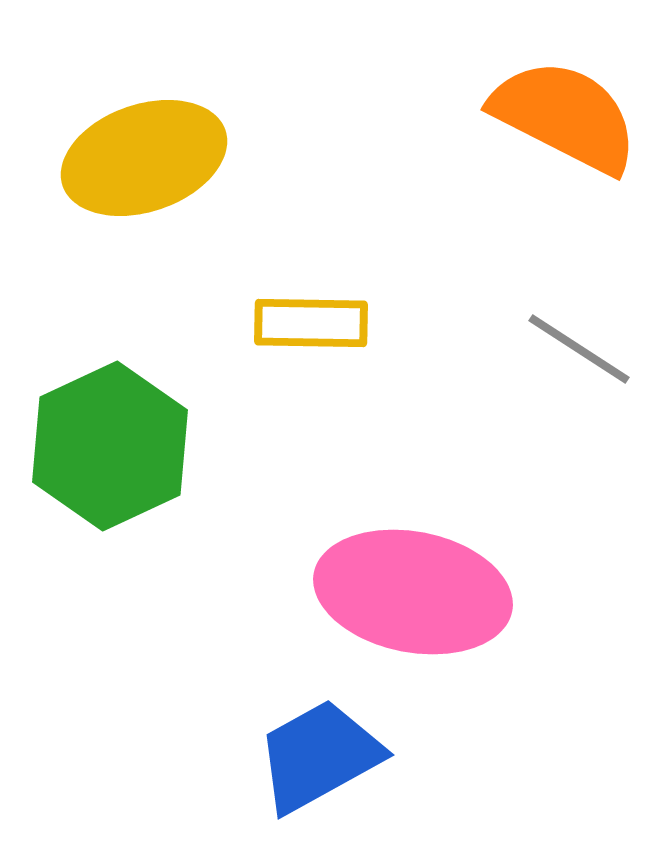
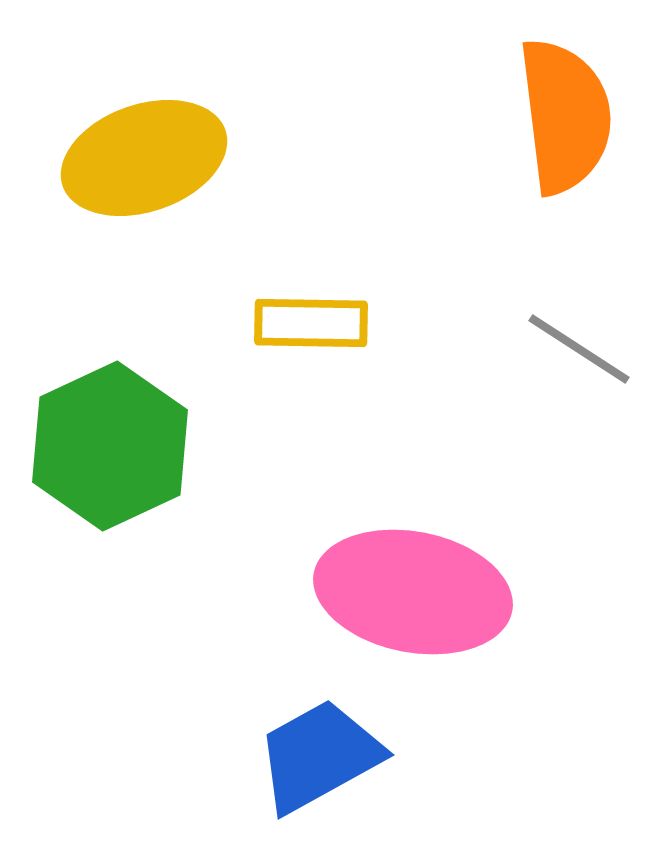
orange semicircle: rotated 56 degrees clockwise
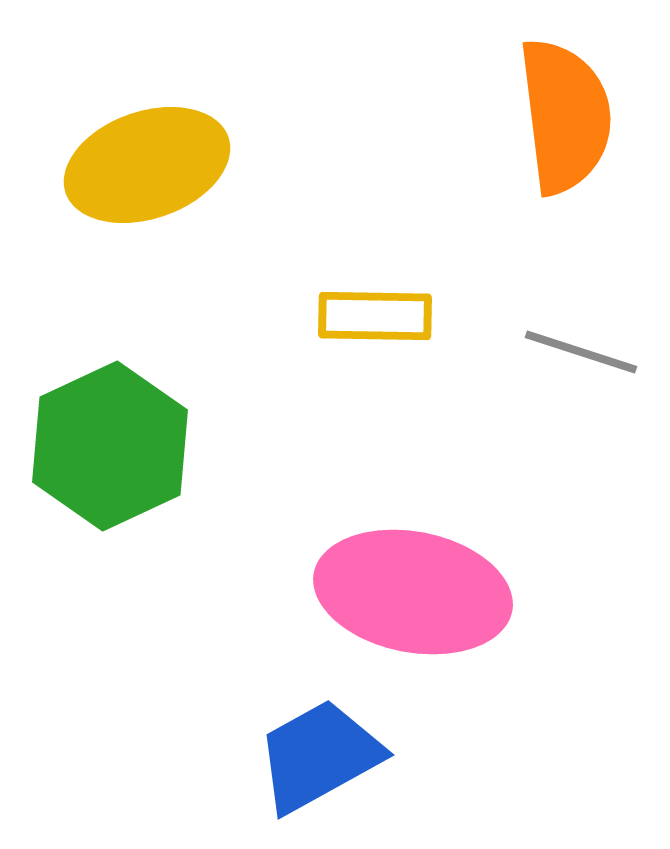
yellow ellipse: moved 3 px right, 7 px down
yellow rectangle: moved 64 px right, 7 px up
gray line: moved 2 px right, 3 px down; rotated 15 degrees counterclockwise
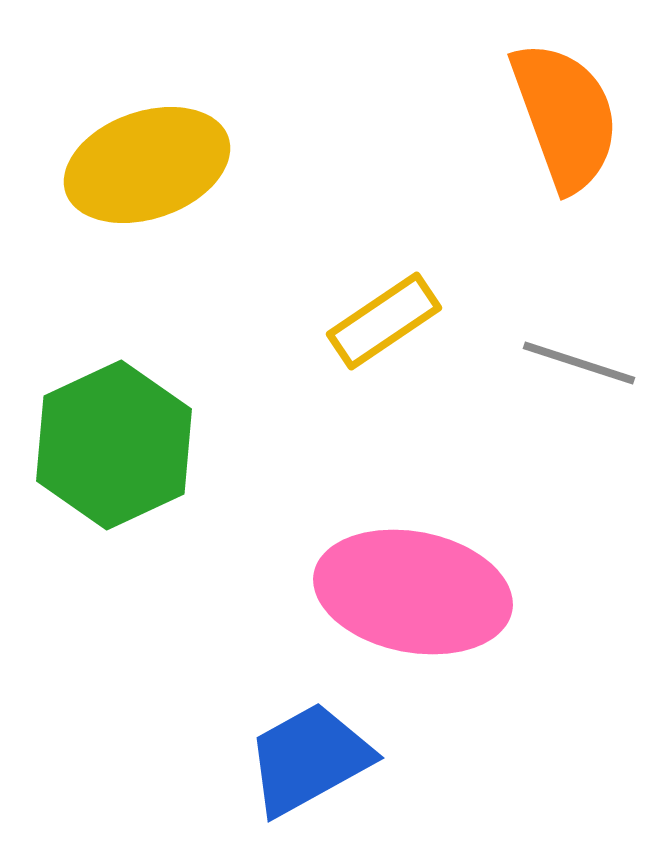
orange semicircle: rotated 13 degrees counterclockwise
yellow rectangle: moved 9 px right, 5 px down; rotated 35 degrees counterclockwise
gray line: moved 2 px left, 11 px down
green hexagon: moved 4 px right, 1 px up
blue trapezoid: moved 10 px left, 3 px down
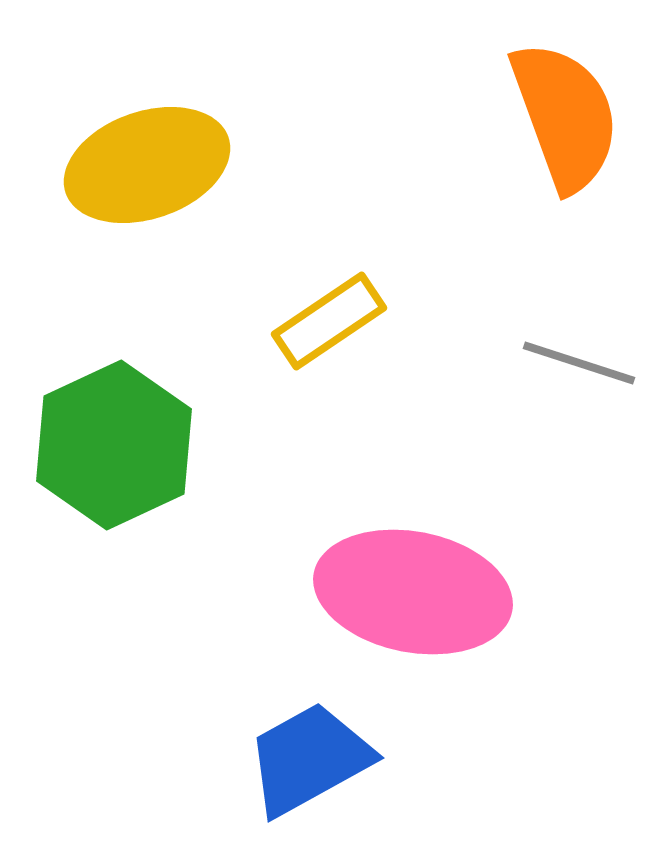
yellow rectangle: moved 55 px left
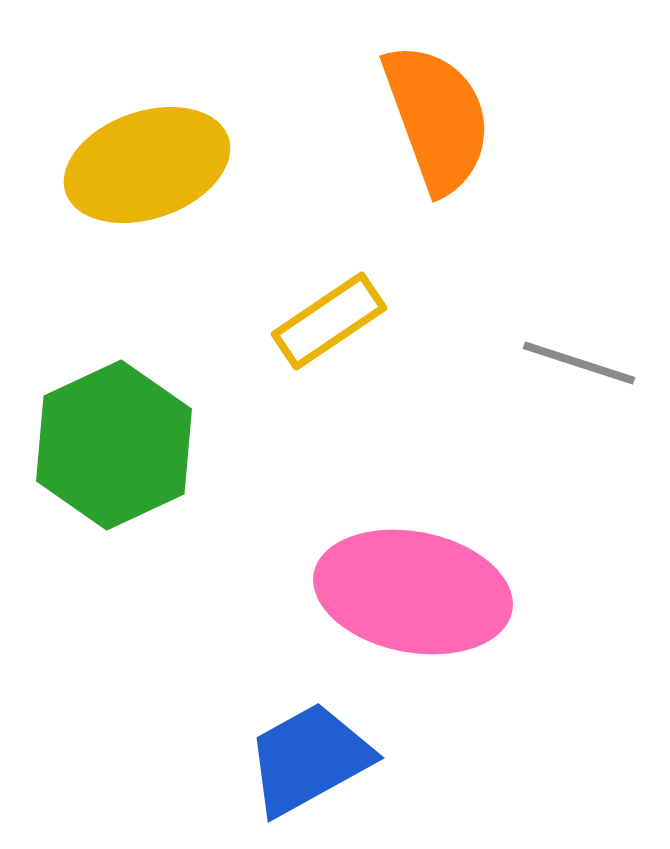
orange semicircle: moved 128 px left, 2 px down
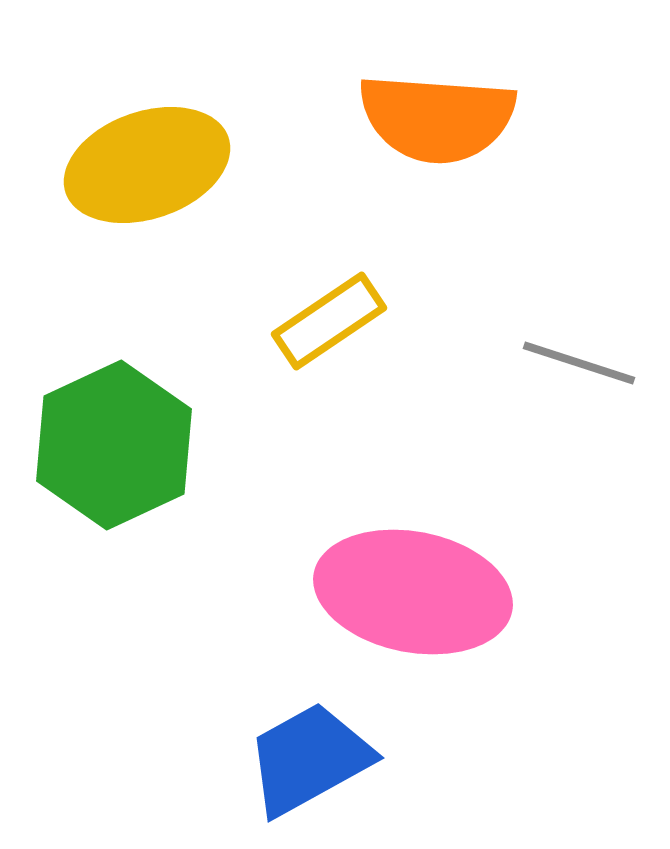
orange semicircle: rotated 114 degrees clockwise
